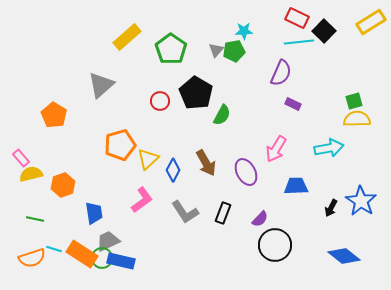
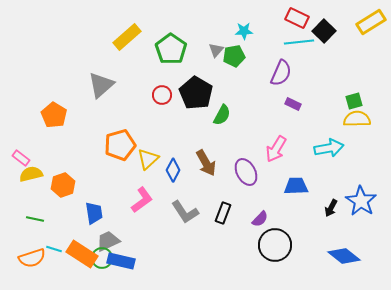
green pentagon at (234, 51): moved 5 px down
red circle at (160, 101): moved 2 px right, 6 px up
pink rectangle at (21, 158): rotated 12 degrees counterclockwise
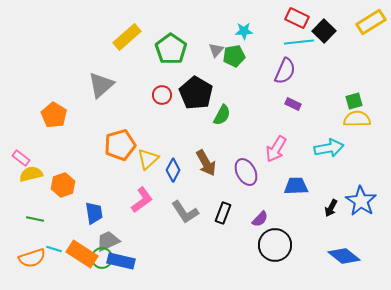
purple semicircle at (281, 73): moved 4 px right, 2 px up
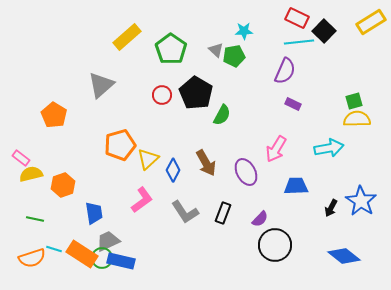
gray triangle at (216, 50): rotated 28 degrees counterclockwise
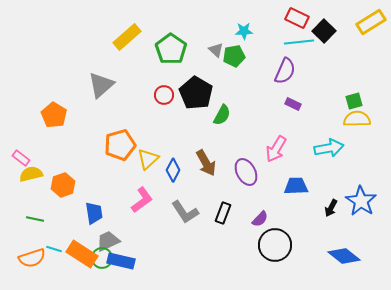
red circle at (162, 95): moved 2 px right
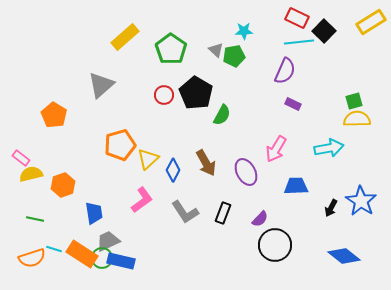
yellow rectangle at (127, 37): moved 2 px left
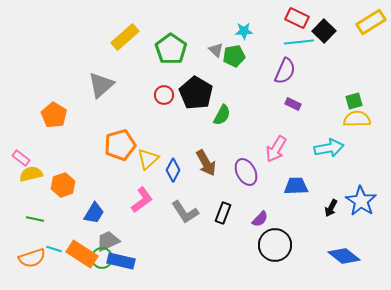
blue trapezoid at (94, 213): rotated 40 degrees clockwise
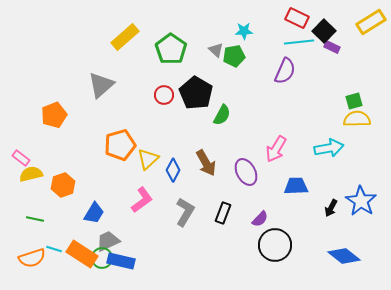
purple rectangle at (293, 104): moved 39 px right, 57 px up
orange pentagon at (54, 115): rotated 20 degrees clockwise
gray L-shape at (185, 212): rotated 116 degrees counterclockwise
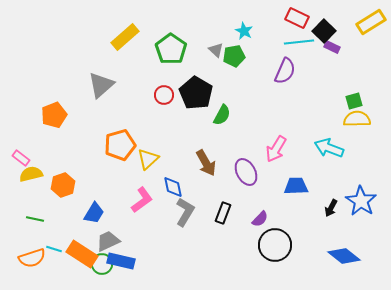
cyan star at (244, 31): rotated 30 degrees clockwise
cyan arrow at (329, 148): rotated 148 degrees counterclockwise
blue diamond at (173, 170): moved 17 px down; rotated 40 degrees counterclockwise
green circle at (102, 258): moved 6 px down
